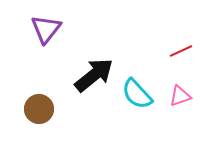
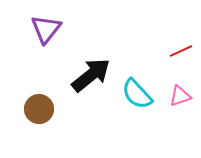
black arrow: moved 3 px left
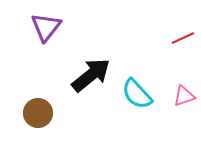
purple triangle: moved 2 px up
red line: moved 2 px right, 13 px up
pink triangle: moved 4 px right
brown circle: moved 1 px left, 4 px down
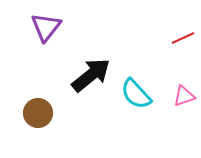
cyan semicircle: moved 1 px left
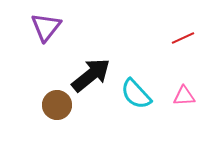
pink triangle: rotated 15 degrees clockwise
brown circle: moved 19 px right, 8 px up
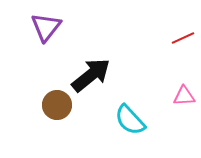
cyan semicircle: moved 6 px left, 26 px down
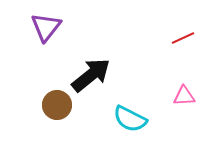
cyan semicircle: moved 1 px up; rotated 20 degrees counterclockwise
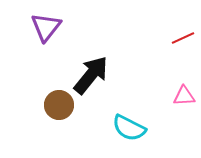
black arrow: rotated 12 degrees counterclockwise
brown circle: moved 2 px right
cyan semicircle: moved 1 px left, 9 px down
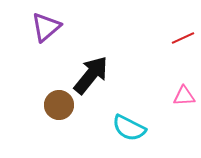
purple triangle: rotated 12 degrees clockwise
